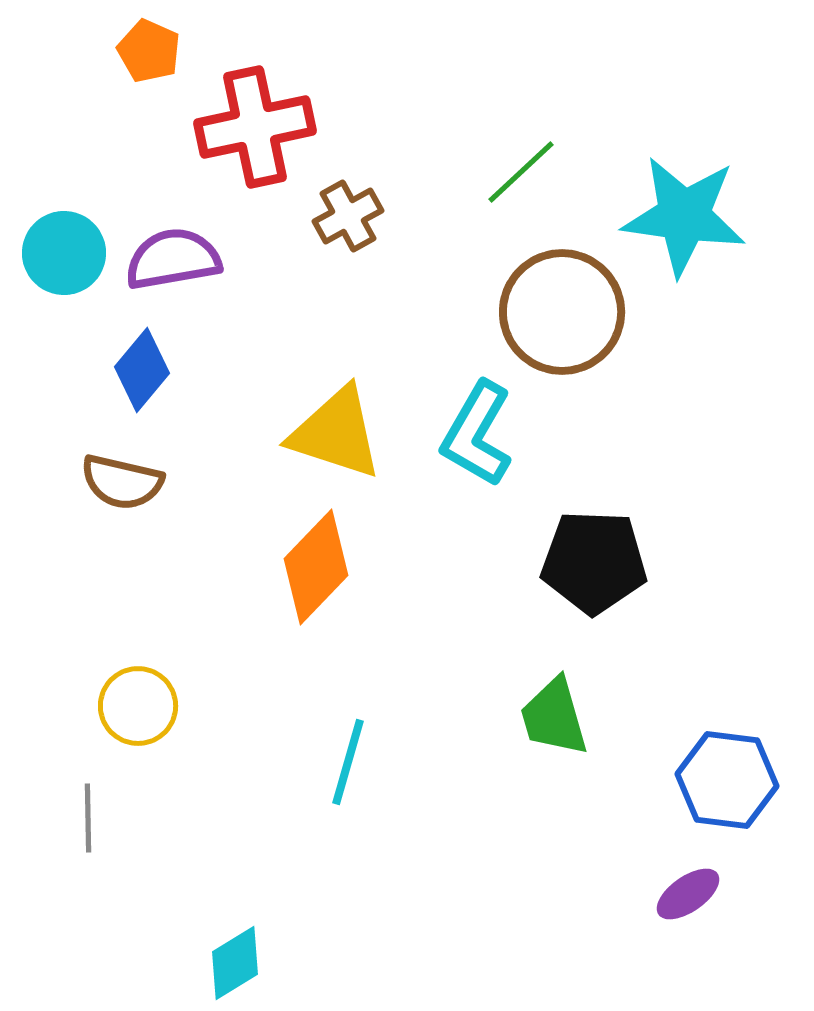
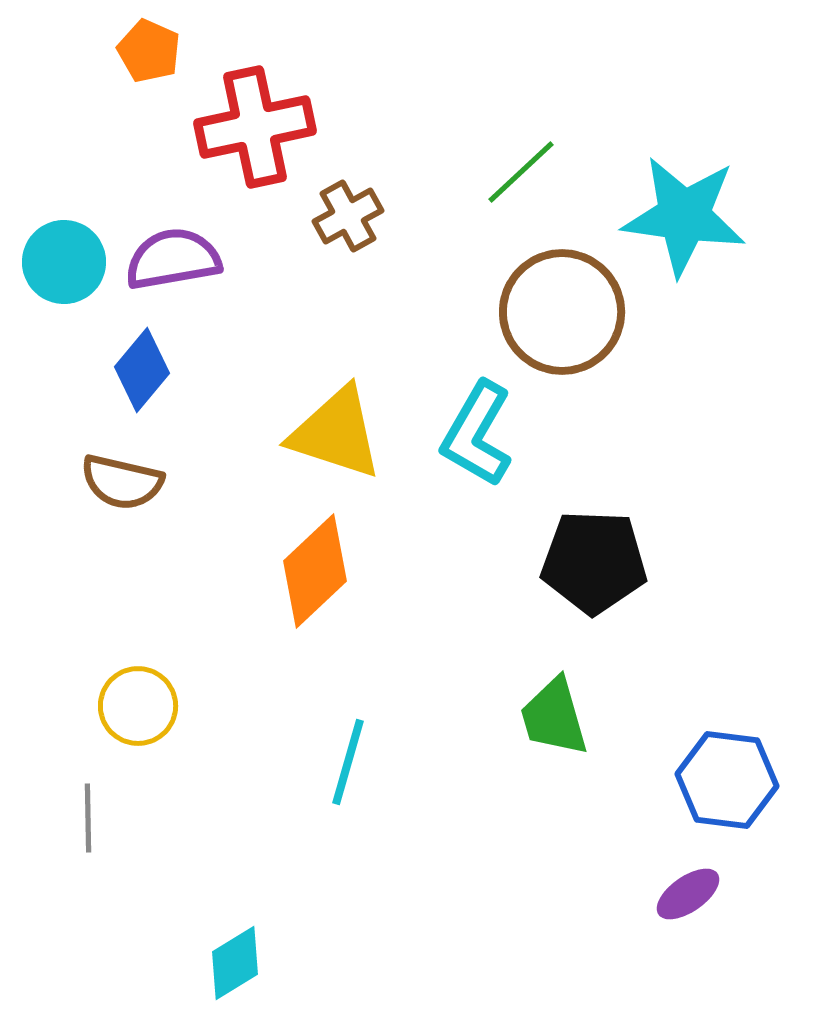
cyan circle: moved 9 px down
orange diamond: moved 1 px left, 4 px down; rotated 3 degrees clockwise
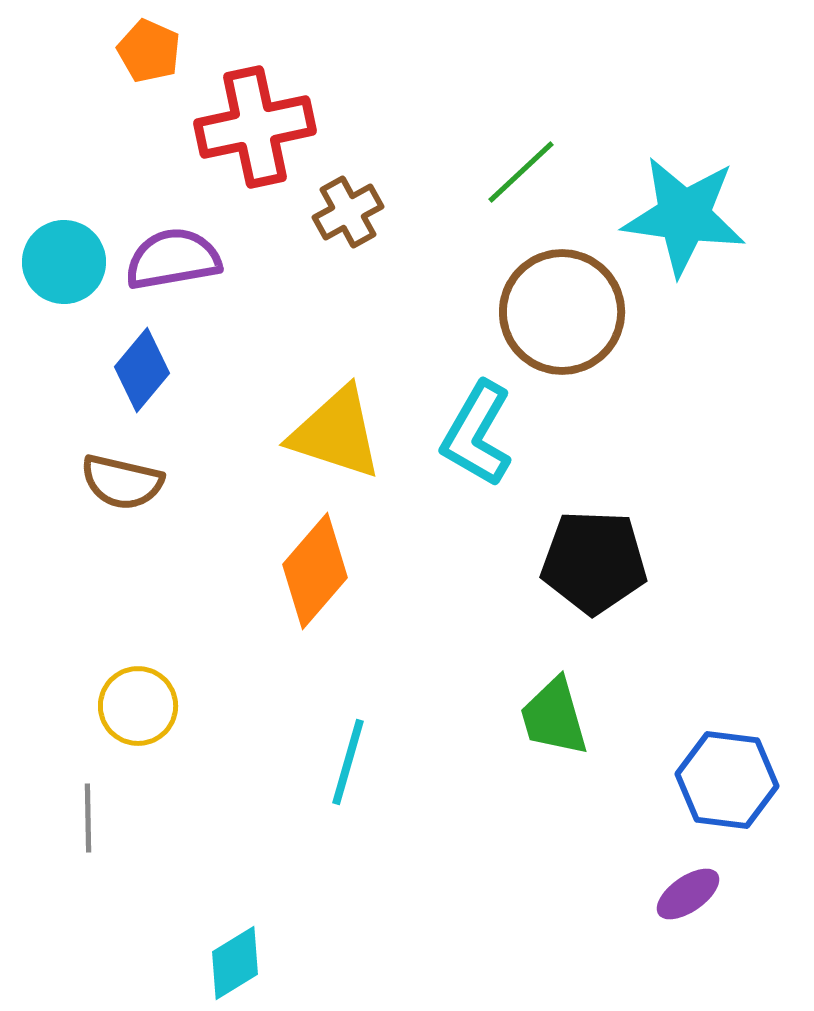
brown cross: moved 4 px up
orange diamond: rotated 6 degrees counterclockwise
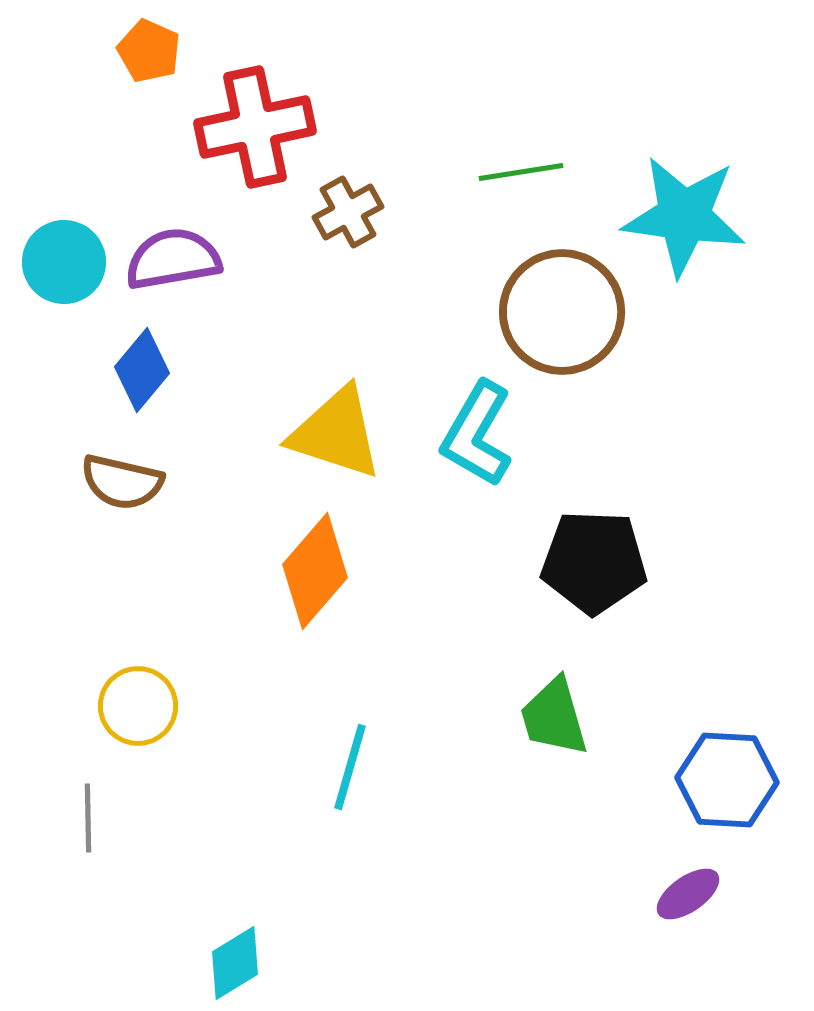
green line: rotated 34 degrees clockwise
cyan line: moved 2 px right, 5 px down
blue hexagon: rotated 4 degrees counterclockwise
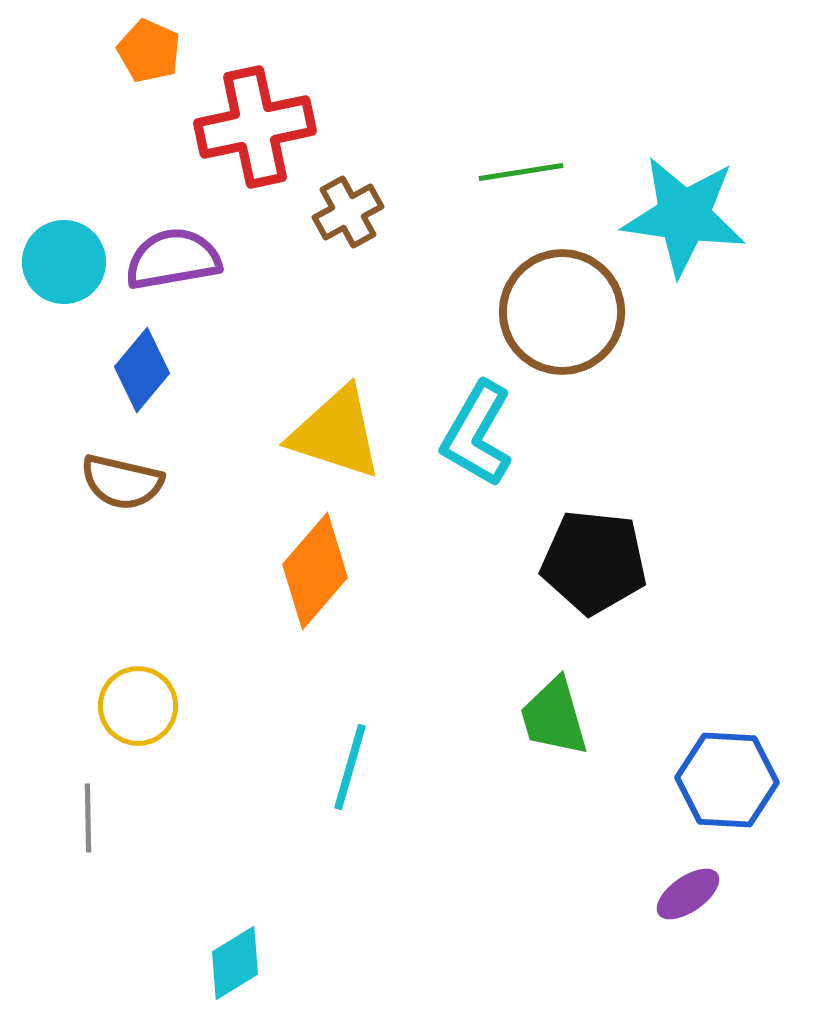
black pentagon: rotated 4 degrees clockwise
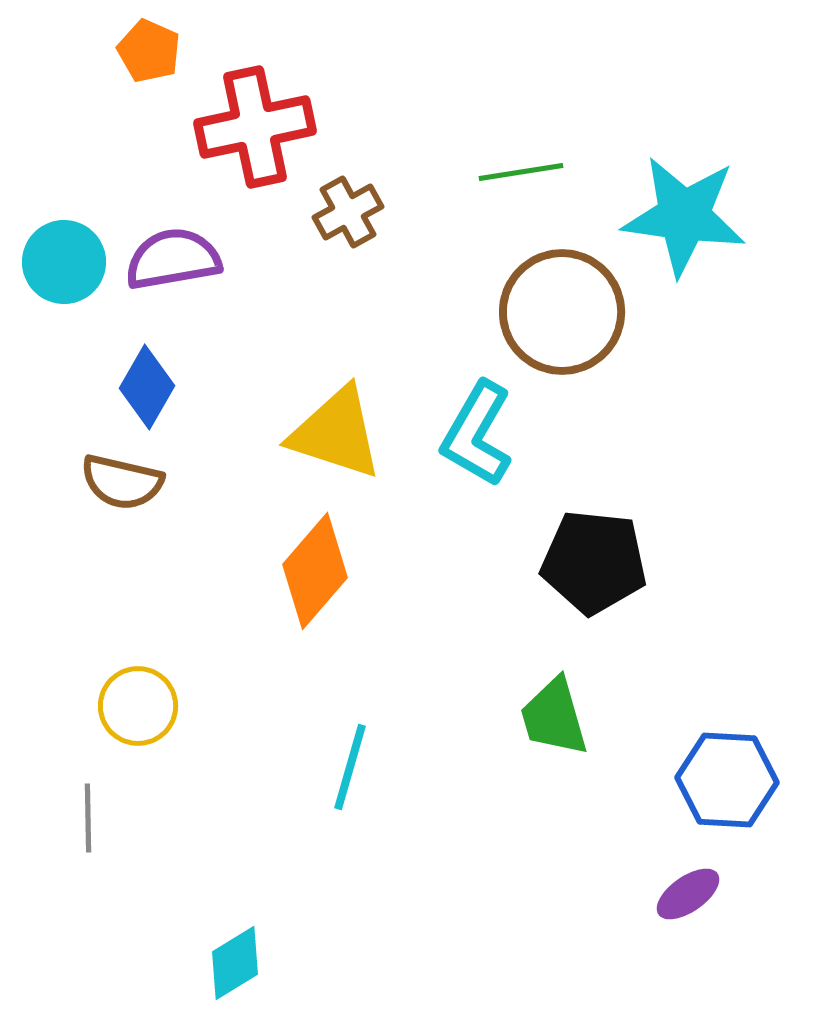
blue diamond: moved 5 px right, 17 px down; rotated 10 degrees counterclockwise
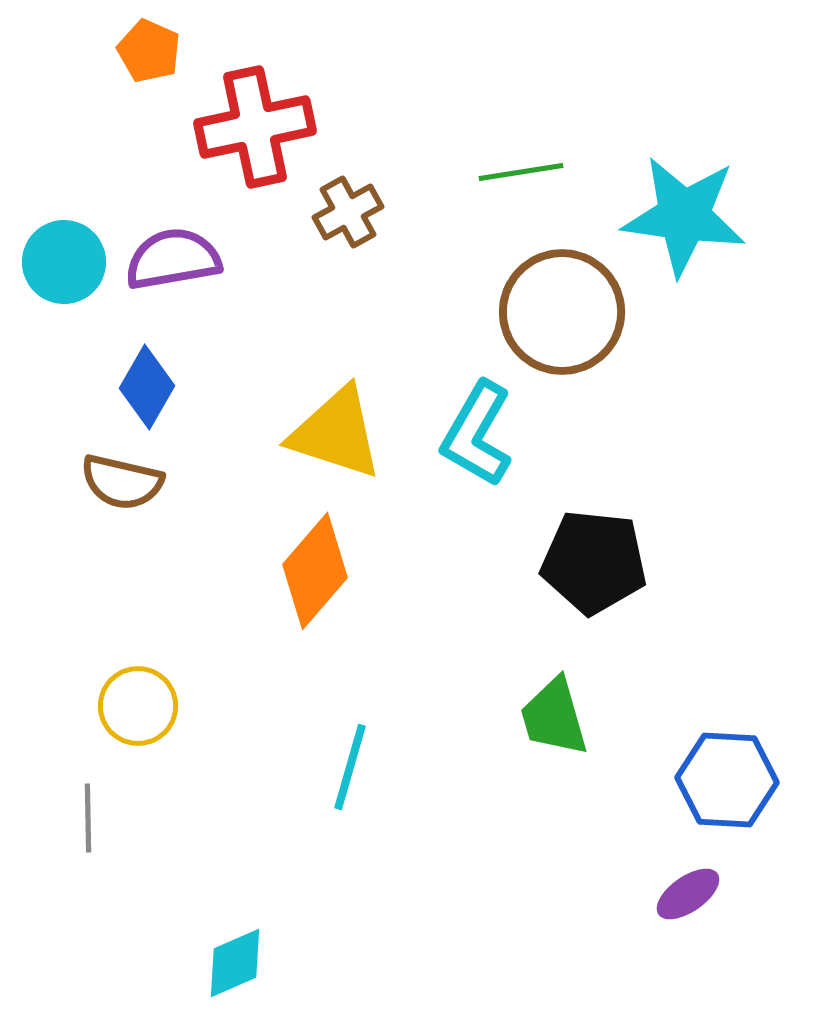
cyan diamond: rotated 8 degrees clockwise
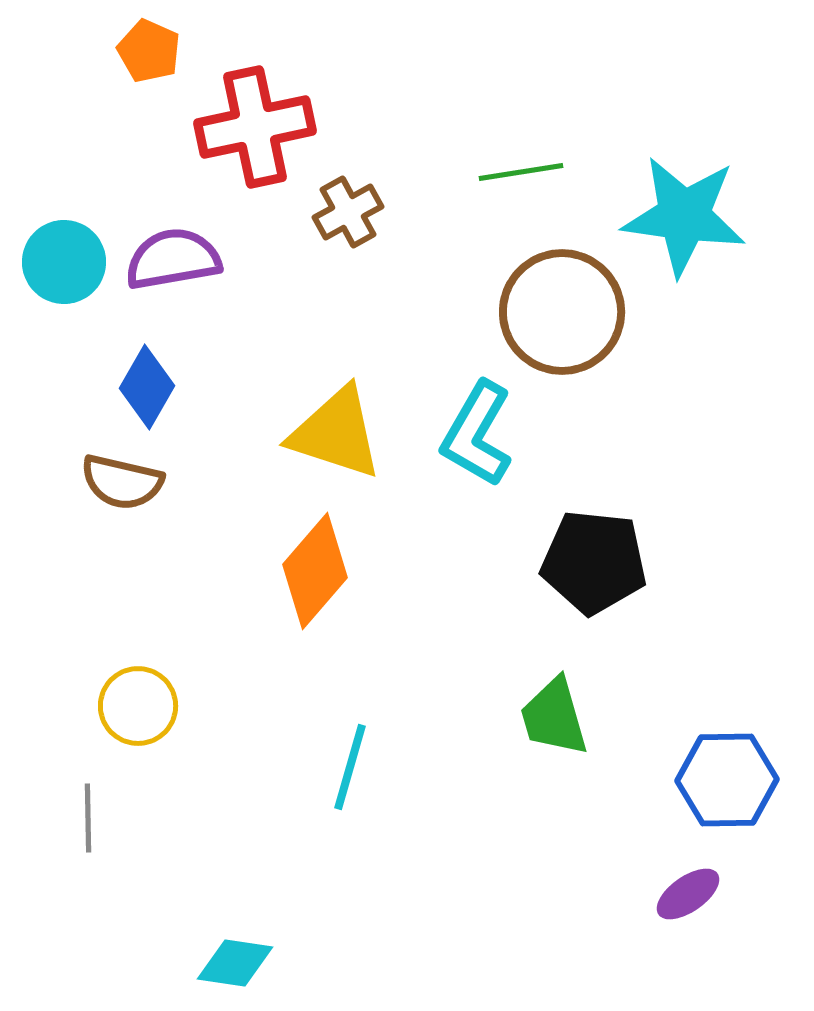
blue hexagon: rotated 4 degrees counterclockwise
cyan diamond: rotated 32 degrees clockwise
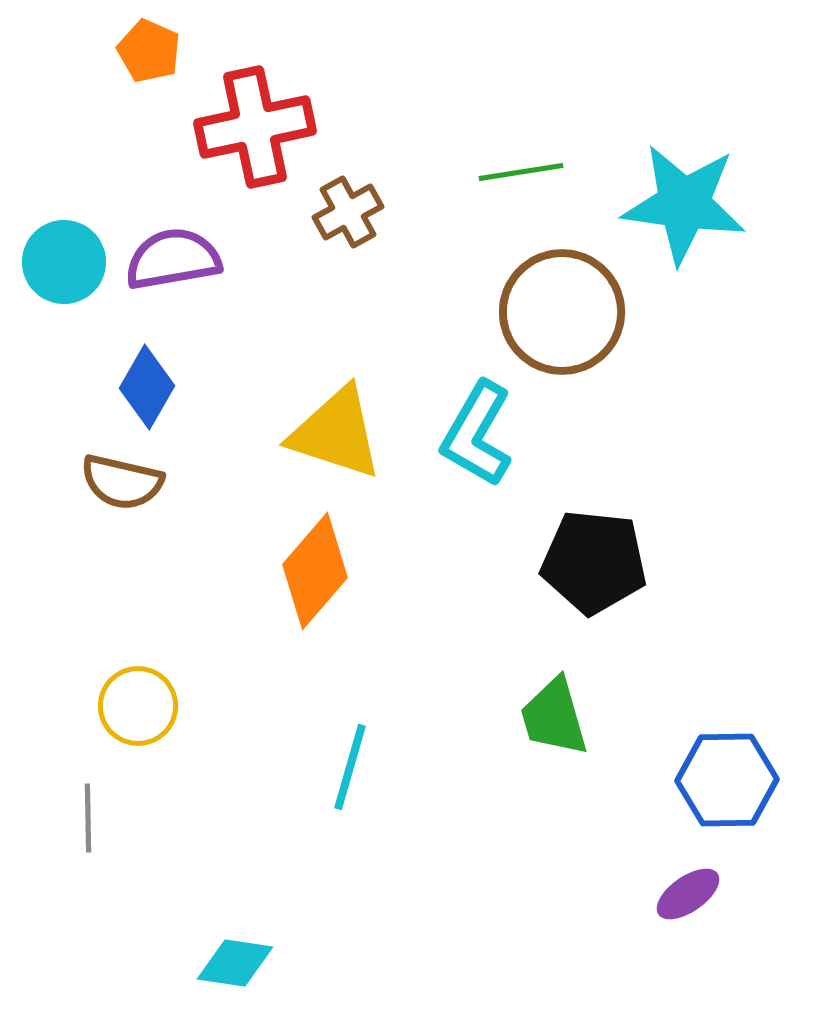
cyan star: moved 12 px up
